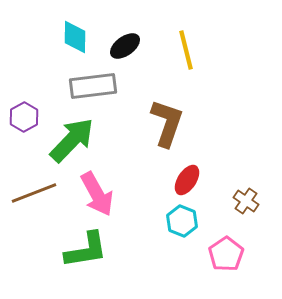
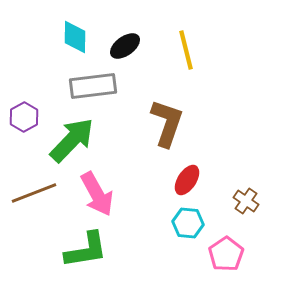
cyan hexagon: moved 6 px right, 2 px down; rotated 16 degrees counterclockwise
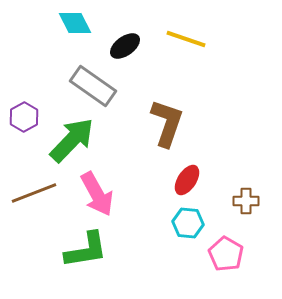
cyan diamond: moved 14 px up; rotated 28 degrees counterclockwise
yellow line: moved 11 px up; rotated 57 degrees counterclockwise
gray rectangle: rotated 42 degrees clockwise
brown cross: rotated 35 degrees counterclockwise
pink pentagon: rotated 8 degrees counterclockwise
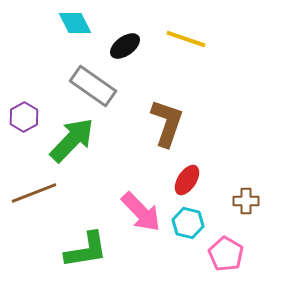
pink arrow: moved 44 px right, 18 px down; rotated 15 degrees counterclockwise
cyan hexagon: rotated 8 degrees clockwise
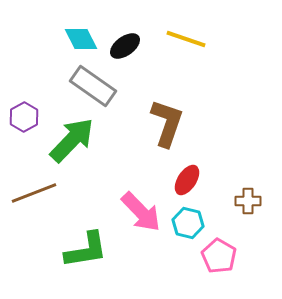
cyan diamond: moved 6 px right, 16 px down
brown cross: moved 2 px right
pink pentagon: moved 7 px left, 2 px down
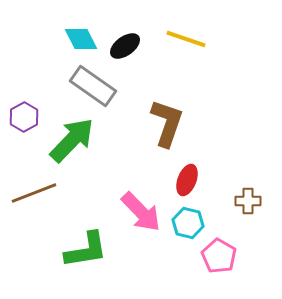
red ellipse: rotated 12 degrees counterclockwise
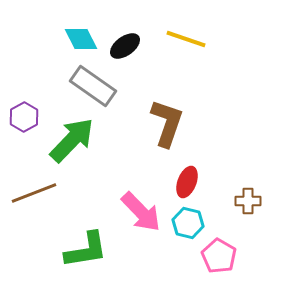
red ellipse: moved 2 px down
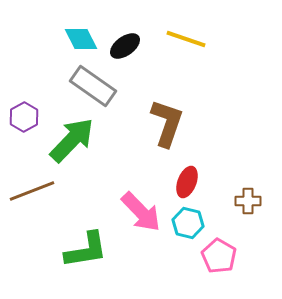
brown line: moved 2 px left, 2 px up
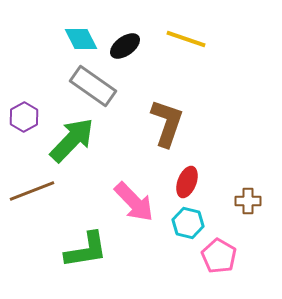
pink arrow: moved 7 px left, 10 px up
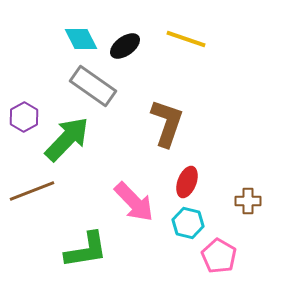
green arrow: moved 5 px left, 1 px up
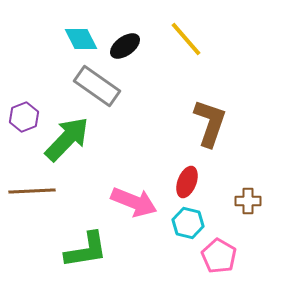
yellow line: rotated 30 degrees clockwise
gray rectangle: moved 4 px right
purple hexagon: rotated 8 degrees clockwise
brown L-shape: moved 43 px right
brown line: rotated 18 degrees clockwise
pink arrow: rotated 24 degrees counterclockwise
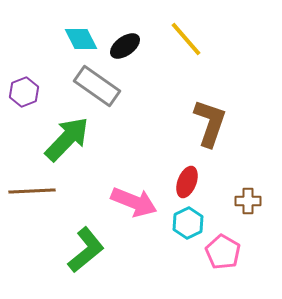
purple hexagon: moved 25 px up
cyan hexagon: rotated 20 degrees clockwise
green L-shape: rotated 30 degrees counterclockwise
pink pentagon: moved 4 px right, 4 px up
